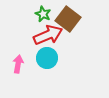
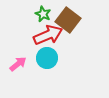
brown square: moved 1 px down
pink arrow: rotated 42 degrees clockwise
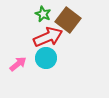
red arrow: moved 2 px down
cyan circle: moved 1 px left
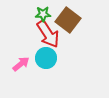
green star: rotated 28 degrees counterclockwise
red arrow: moved 3 px up; rotated 80 degrees clockwise
pink arrow: moved 3 px right
